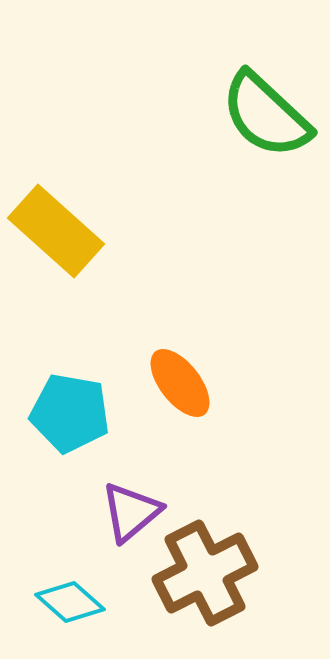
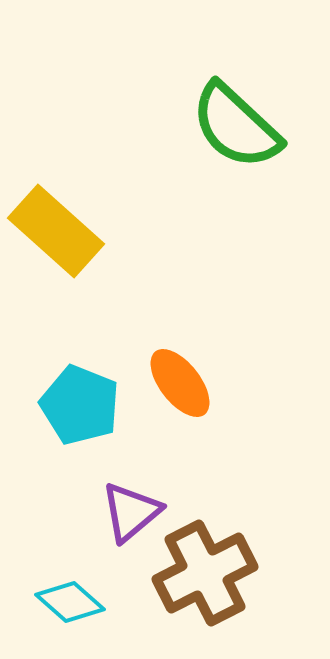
green semicircle: moved 30 px left, 11 px down
cyan pentagon: moved 10 px right, 8 px up; rotated 12 degrees clockwise
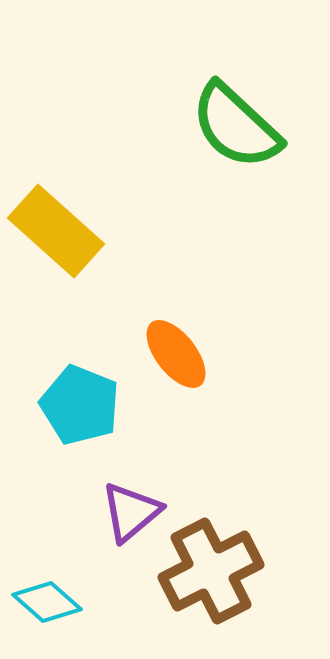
orange ellipse: moved 4 px left, 29 px up
brown cross: moved 6 px right, 2 px up
cyan diamond: moved 23 px left
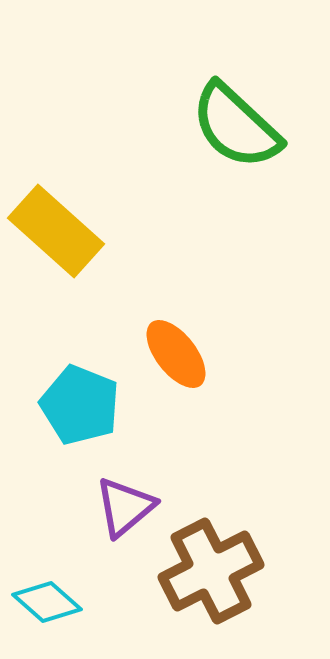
purple triangle: moved 6 px left, 5 px up
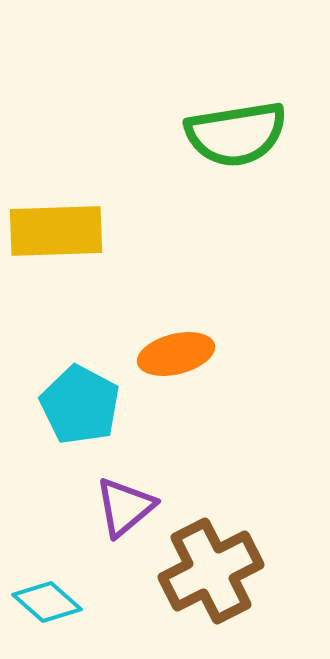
green semicircle: moved 8 px down; rotated 52 degrees counterclockwise
yellow rectangle: rotated 44 degrees counterclockwise
orange ellipse: rotated 66 degrees counterclockwise
cyan pentagon: rotated 6 degrees clockwise
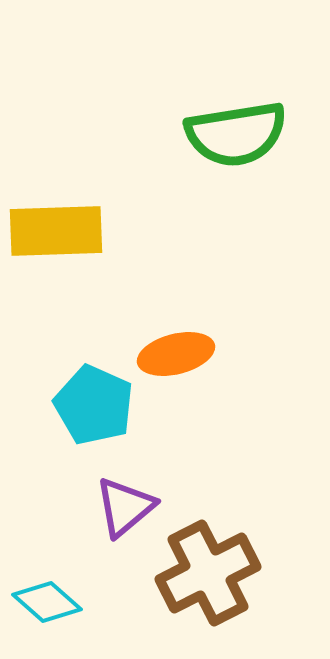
cyan pentagon: moved 14 px right; rotated 4 degrees counterclockwise
brown cross: moved 3 px left, 2 px down
